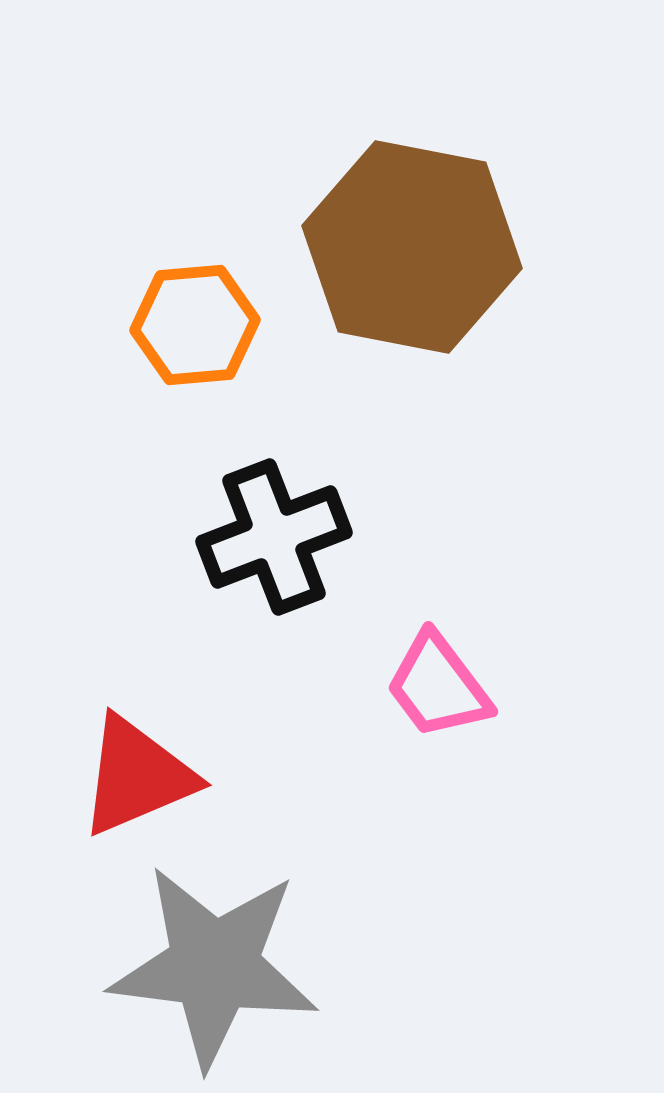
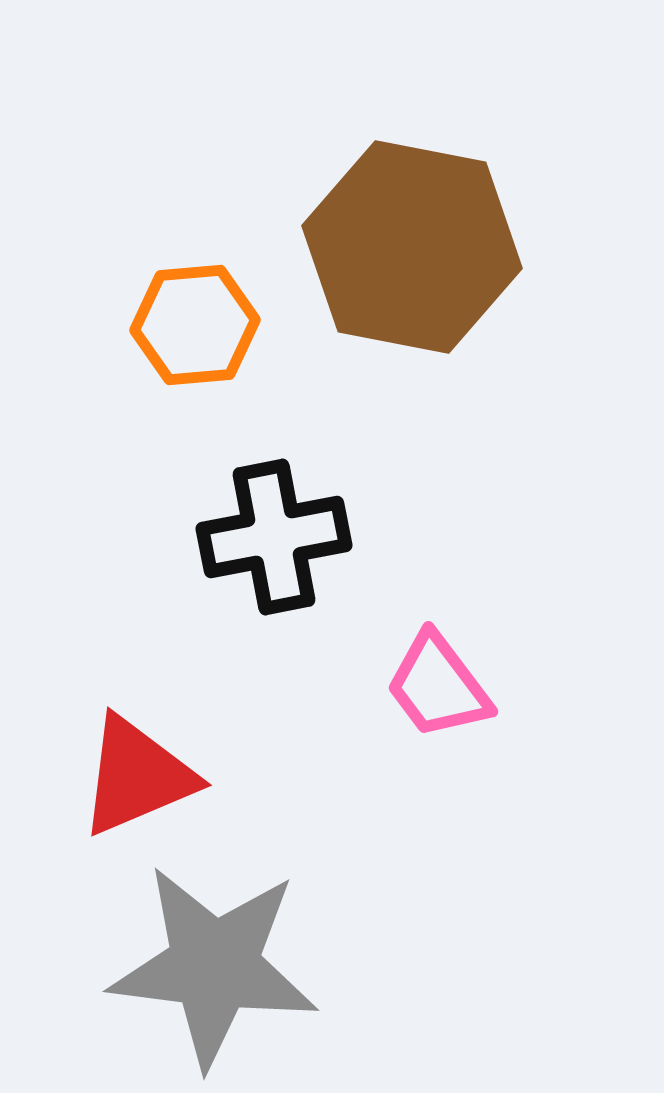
black cross: rotated 10 degrees clockwise
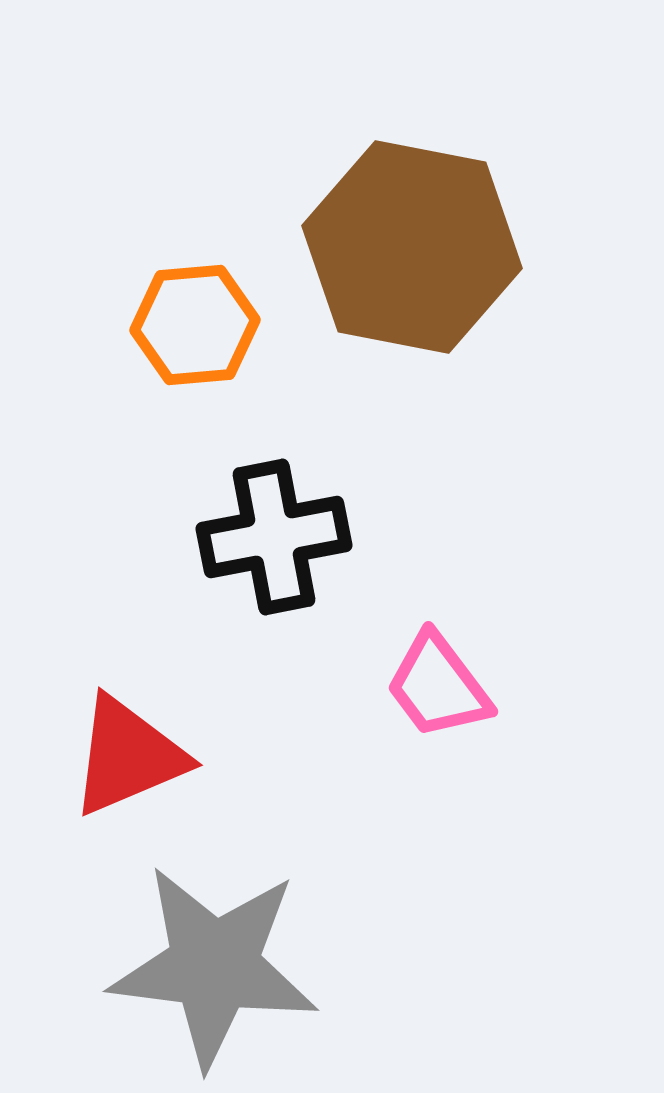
red triangle: moved 9 px left, 20 px up
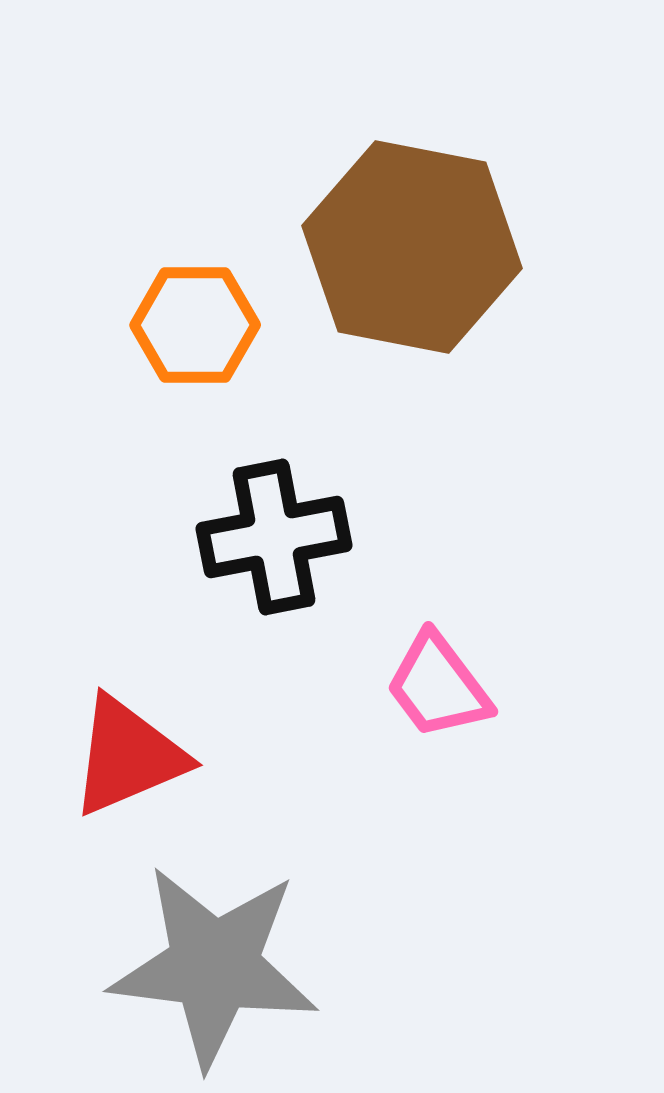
orange hexagon: rotated 5 degrees clockwise
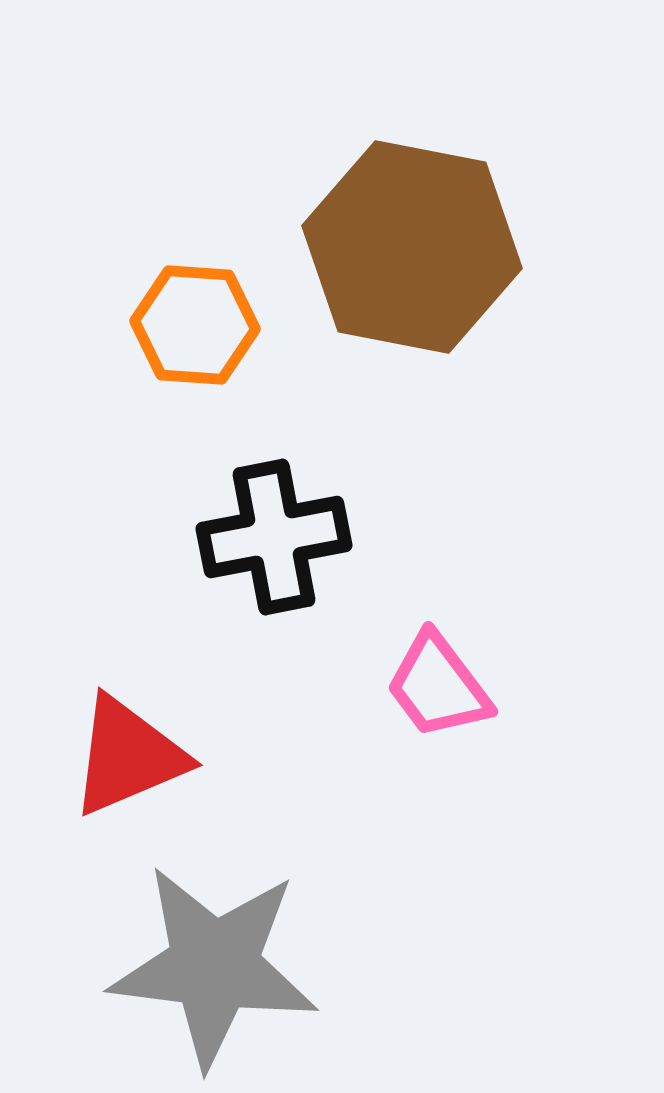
orange hexagon: rotated 4 degrees clockwise
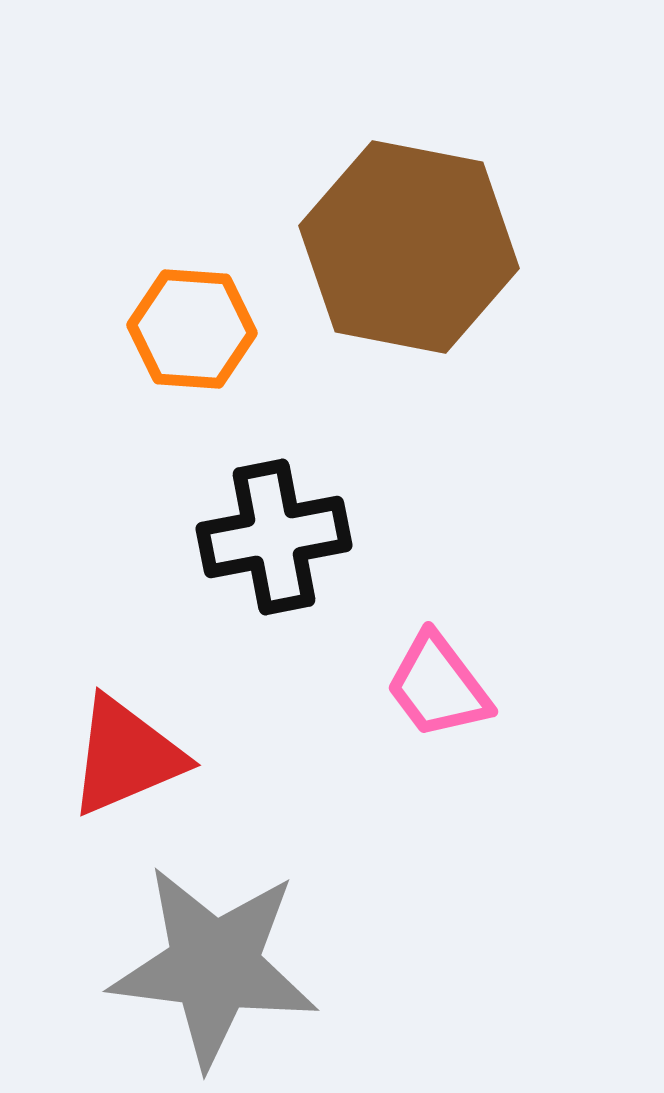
brown hexagon: moved 3 px left
orange hexagon: moved 3 px left, 4 px down
red triangle: moved 2 px left
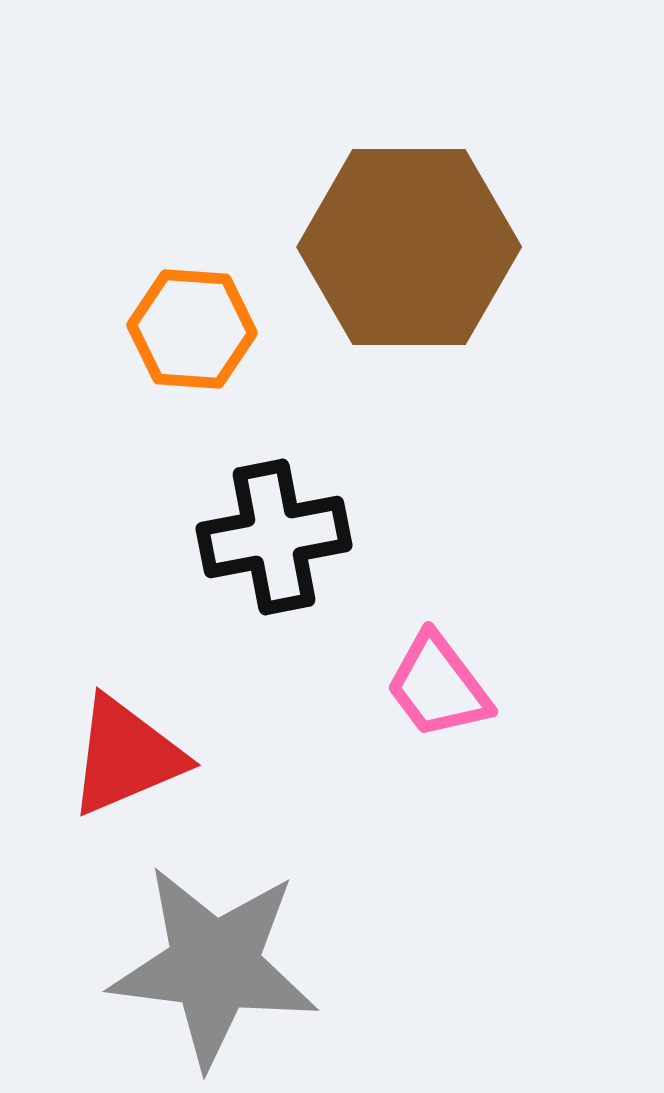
brown hexagon: rotated 11 degrees counterclockwise
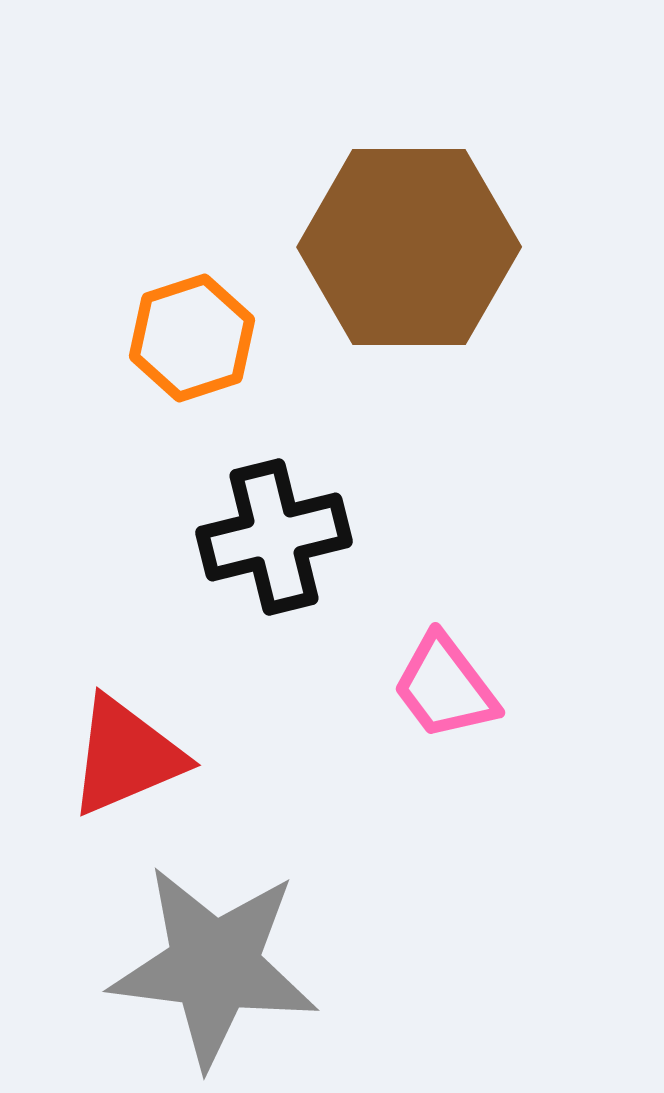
orange hexagon: moved 9 px down; rotated 22 degrees counterclockwise
black cross: rotated 3 degrees counterclockwise
pink trapezoid: moved 7 px right, 1 px down
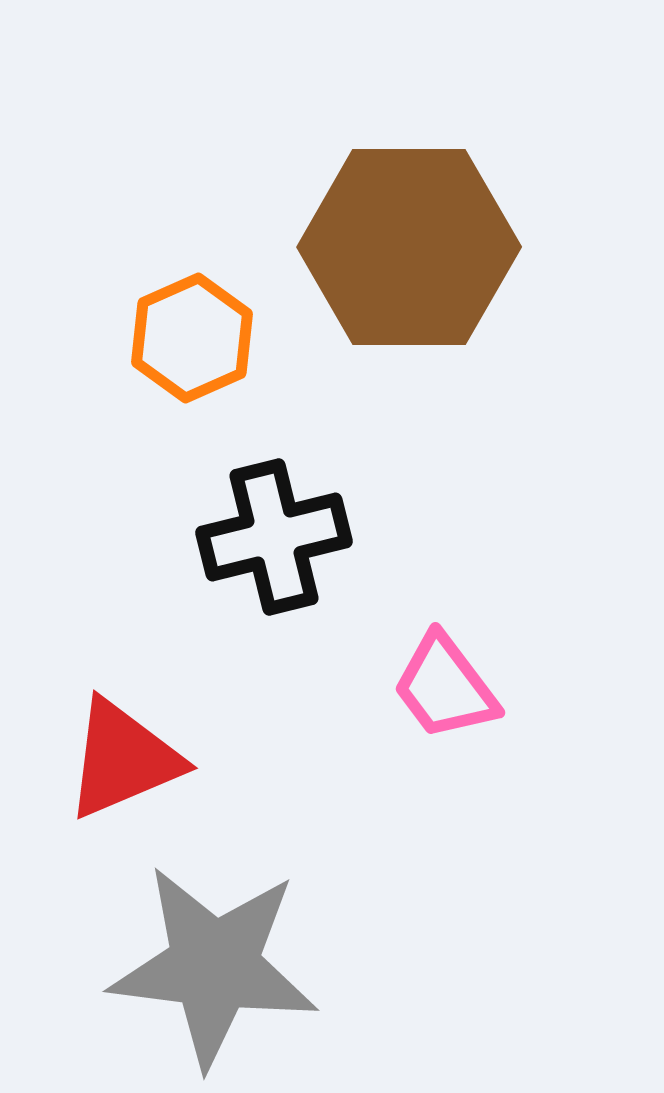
orange hexagon: rotated 6 degrees counterclockwise
red triangle: moved 3 px left, 3 px down
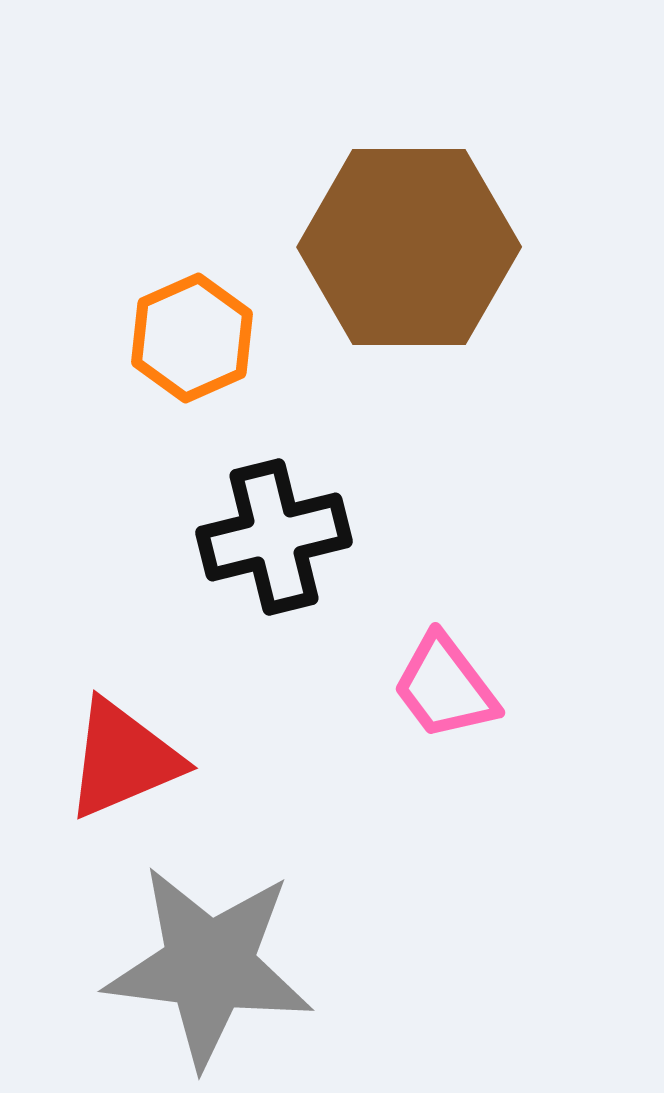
gray star: moved 5 px left
